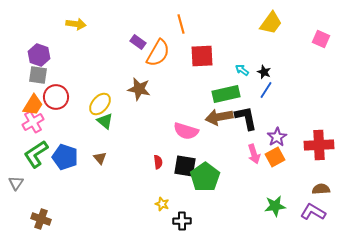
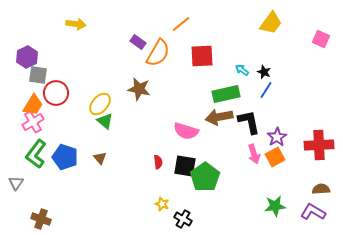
orange line: rotated 66 degrees clockwise
purple hexagon: moved 12 px left, 2 px down; rotated 15 degrees clockwise
red circle: moved 4 px up
black L-shape: moved 3 px right, 4 px down
green L-shape: rotated 20 degrees counterclockwise
black cross: moved 1 px right, 2 px up; rotated 30 degrees clockwise
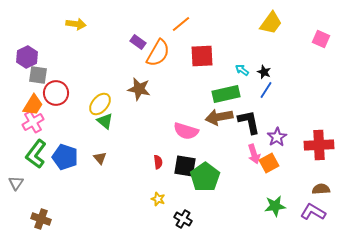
orange square: moved 6 px left, 6 px down
yellow star: moved 4 px left, 5 px up
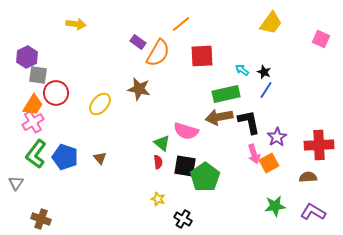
green triangle: moved 57 px right, 22 px down
brown semicircle: moved 13 px left, 12 px up
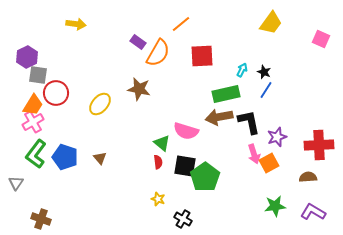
cyan arrow: rotated 80 degrees clockwise
purple star: rotated 12 degrees clockwise
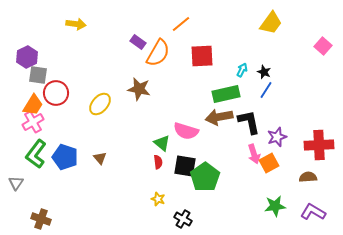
pink square: moved 2 px right, 7 px down; rotated 18 degrees clockwise
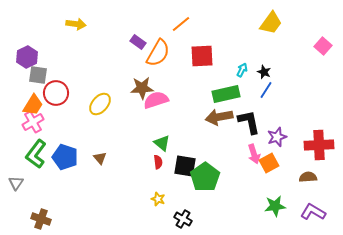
brown star: moved 3 px right, 1 px up; rotated 15 degrees counterclockwise
pink semicircle: moved 30 px left, 31 px up; rotated 145 degrees clockwise
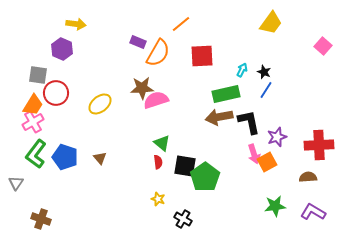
purple rectangle: rotated 14 degrees counterclockwise
purple hexagon: moved 35 px right, 8 px up; rotated 10 degrees counterclockwise
yellow ellipse: rotated 10 degrees clockwise
orange square: moved 2 px left, 1 px up
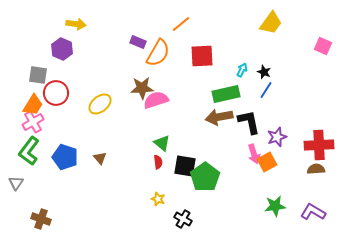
pink square: rotated 18 degrees counterclockwise
green L-shape: moved 7 px left, 3 px up
brown semicircle: moved 8 px right, 8 px up
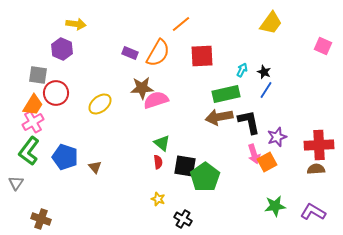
purple rectangle: moved 8 px left, 11 px down
brown triangle: moved 5 px left, 9 px down
